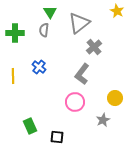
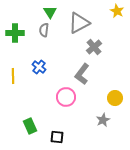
gray triangle: rotated 10 degrees clockwise
pink circle: moved 9 px left, 5 px up
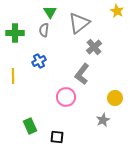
gray triangle: rotated 10 degrees counterclockwise
blue cross: moved 6 px up; rotated 24 degrees clockwise
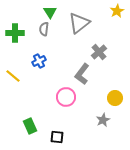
yellow star: rotated 16 degrees clockwise
gray semicircle: moved 1 px up
gray cross: moved 5 px right, 5 px down
yellow line: rotated 49 degrees counterclockwise
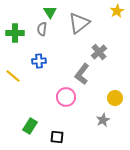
gray semicircle: moved 2 px left
blue cross: rotated 24 degrees clockwise
green rectangle: rotated 56 degrees clockwise
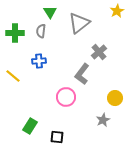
gray semicircle: moved 1 px left, 2 px down
